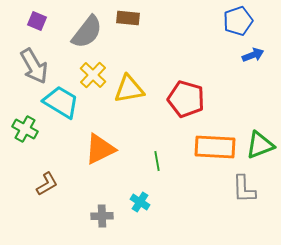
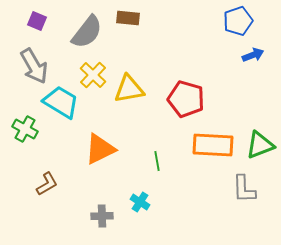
orange rectangle: moved 2 px left, 2 px up
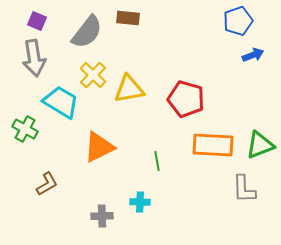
gray arrow: moved 8 px up; rotated 21 degrees clockwise
orange triangle: moved 1 px left, 2 px up
cyan cross: rotated 30 degrees counterclockwise
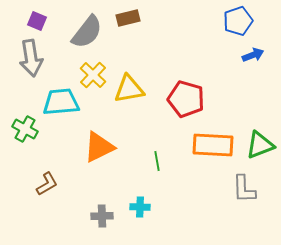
brown rectangle: rotated 20 degrees counterclockwise
gray arrow: moved 3 px left
cyan trapezoid: rotated 36 degrees counterclockwise
cyan cross: moved 5 px down
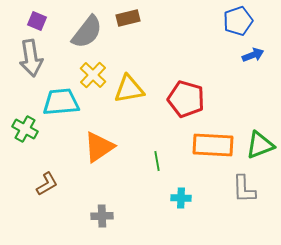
orange triangle: rotated 8 degrees counterclockwise
cyan cross: moved 41 px right, 9 px up
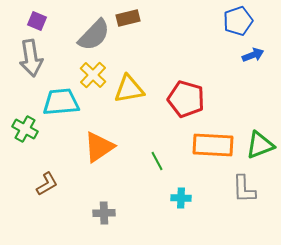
gray semicircle: moved 7 px right, 3 px down; rotated 6 degrees clockwise
green line: rotated 18 degrees counterclockwise
gray cross: moved 2 px right, 3 px up
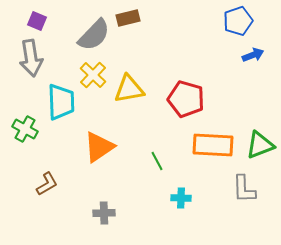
cyan trapezoid: rotated 93 degrees clockwise
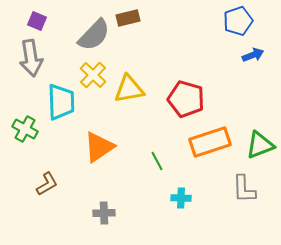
orange rectangle: moved 3 px left, 3 px up; rotated 21 degrees counterclockwise
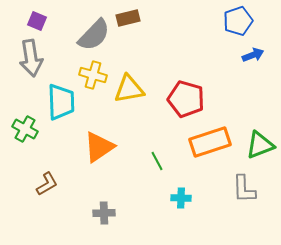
yellow cross: rotated 28 degrees counterclockwise
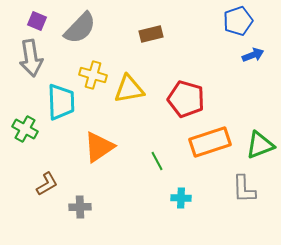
brown rectangle: moved 23 px right, 16 px down
gray semicircle: moved 14 px left, 7 px up
gray cross: moved 24 px left, 6 px up
